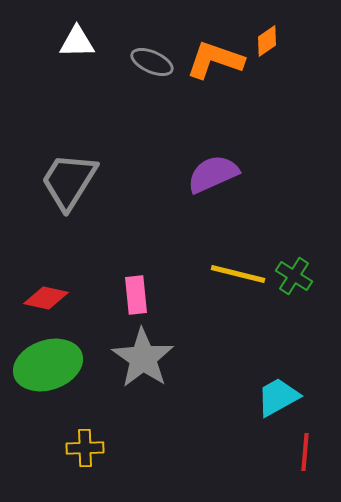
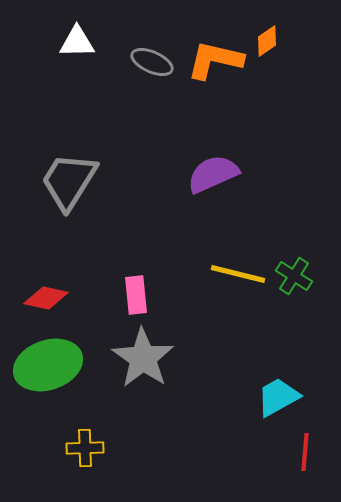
orange L-shape: rotated 6 degrees counterclockwise
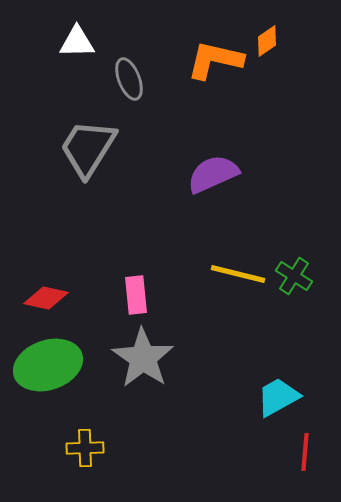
gray ellipse: moved 23 px left, 17 px down; rotated 45 degrees clockwise
gray trapezoid: moved 19 px right, 33 px up
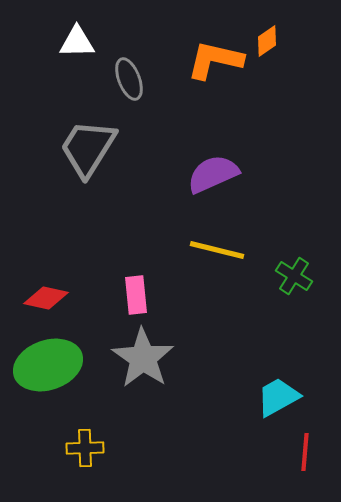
yellow line: moved 21 px left, 24 px up
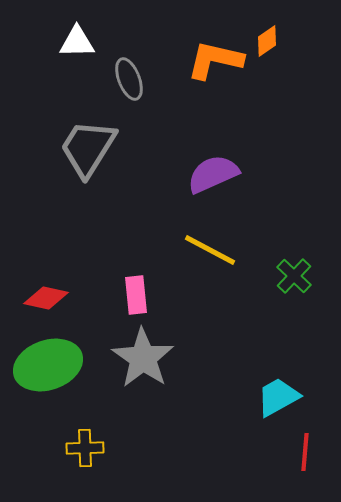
yellow line: moved 7 px left; rotated 14 degrees clockwise
green cross: rotated 12 degrees clockwise
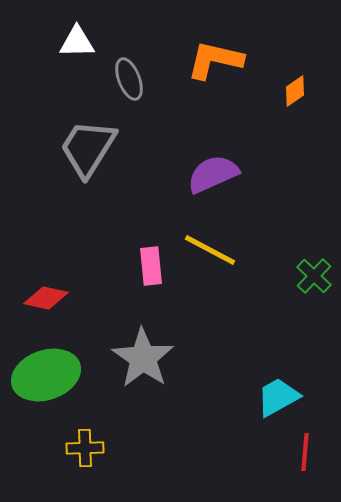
orange diamond: moved 28 px right, 50 px down
green cross: moved 20 px right
pink rectangle: moved 15 px right, 29 px up
green ellipse: moved 2 px left, 10 px down
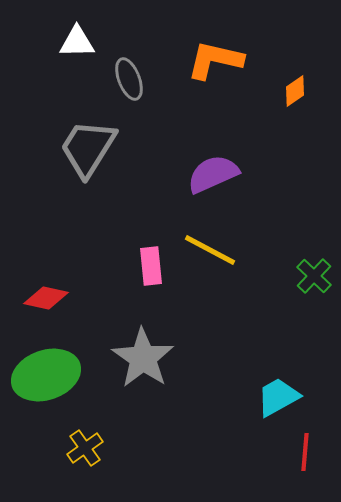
yellow cross: rotated 33 degrees counterclockwise
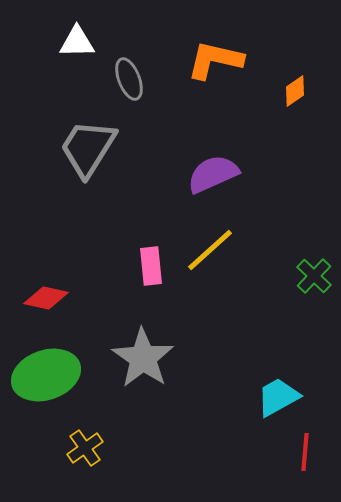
yellow line: rotated 70 degrees counterclockwise
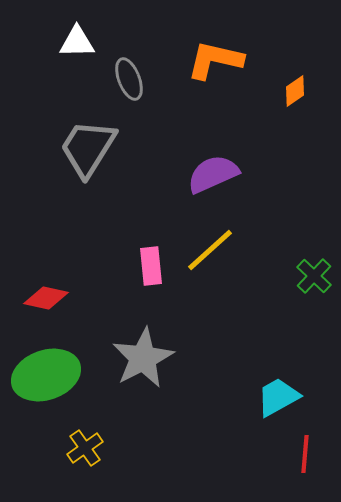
gray star: rotated 10 degrees clockwise
red line: moved 2 px down
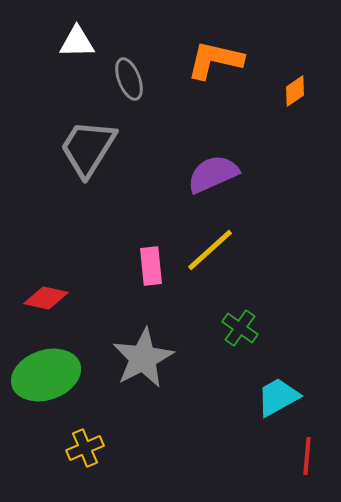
green cross: moved 74 px left, 52 px down; rotated 9 degrees counterclockwise
yellow cross: rotated 12 degrees clockwise
red line: moved 2 px right, 2 px down
